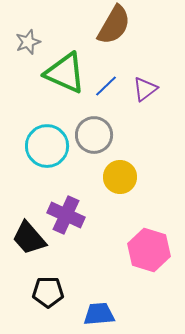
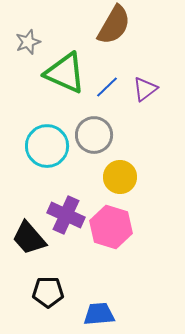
blue line: moved 1 px right, 1 px down
pink hexagon: moved 38 px left, 23 px up
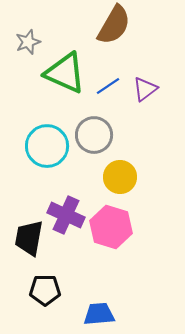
blue line: moved 1 px right, 1 px up; rotated 10 degrees clockwise
black trapezoid: rotated 51 degrees clockwise
black pentagon: moved 3 px left, 2 px up
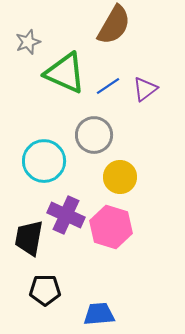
cyan circle: moved 3 px left, 15 px down
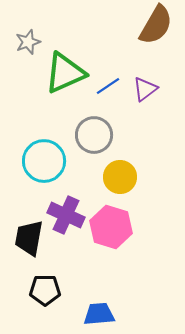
brown semicircle: moved 42 px right
green triangle: rotated 48 degrees counterclockwise
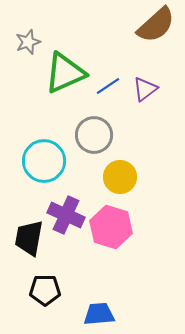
brown semicircle: rotated 18 degrees clockwise
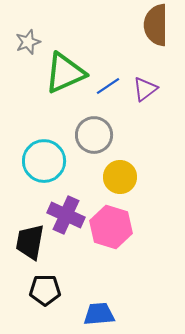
brown semicircle: rotated 132 degrees clockwise
black trapezoid: moved 1 px right, 4 px down
